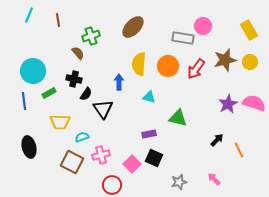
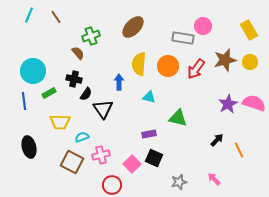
brown line: moved 2 px left, 3 px up; rotated 24 degrees counterclockwise
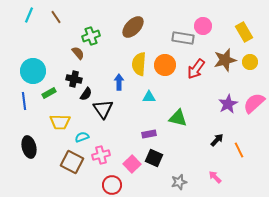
yellow rectangle: moved 5 px left, 2 px down
orange circle: moved 3 px left, 1 px up
cyan triangle: rotated 16 degrees counterclockwise
pink semicircle: rotated 60 degrees counterclockwise
pink arrow: moved 1 px right, 2 px up
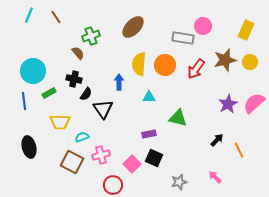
yellow rectangle: moved 2 px right, 2 px up; rotated 54 degrees clockwise
red circle: moved 1 px right
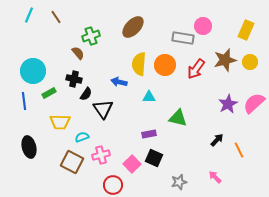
blue arrow: rotated 77 degrees counterclockwise
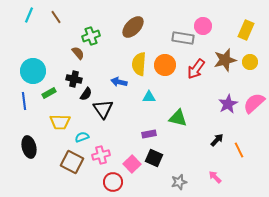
red circle: moved 3 px up
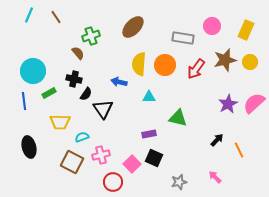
pink circle: moved 9 px right
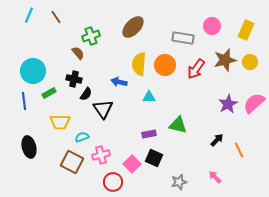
green triangle: moved 7 px down
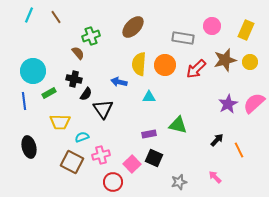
red arrow: rotated 10 degrees clockwise
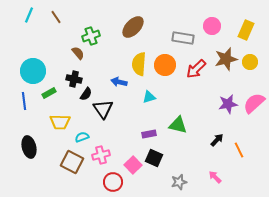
brown star: moved 1 px right, 1 px up
cyan triangle: rotated 16 degrees counterclockwise
purple star: rotated 18 degrees clockwise
pink square: moved 1 px right, 1 px down
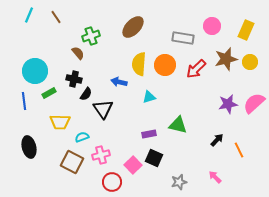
cyan circle: moved 2 px right
red circle: moved 1 px left
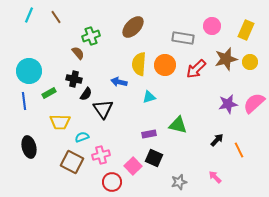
cyan circle: moved 6 px left
pink square: moved 1 px down
